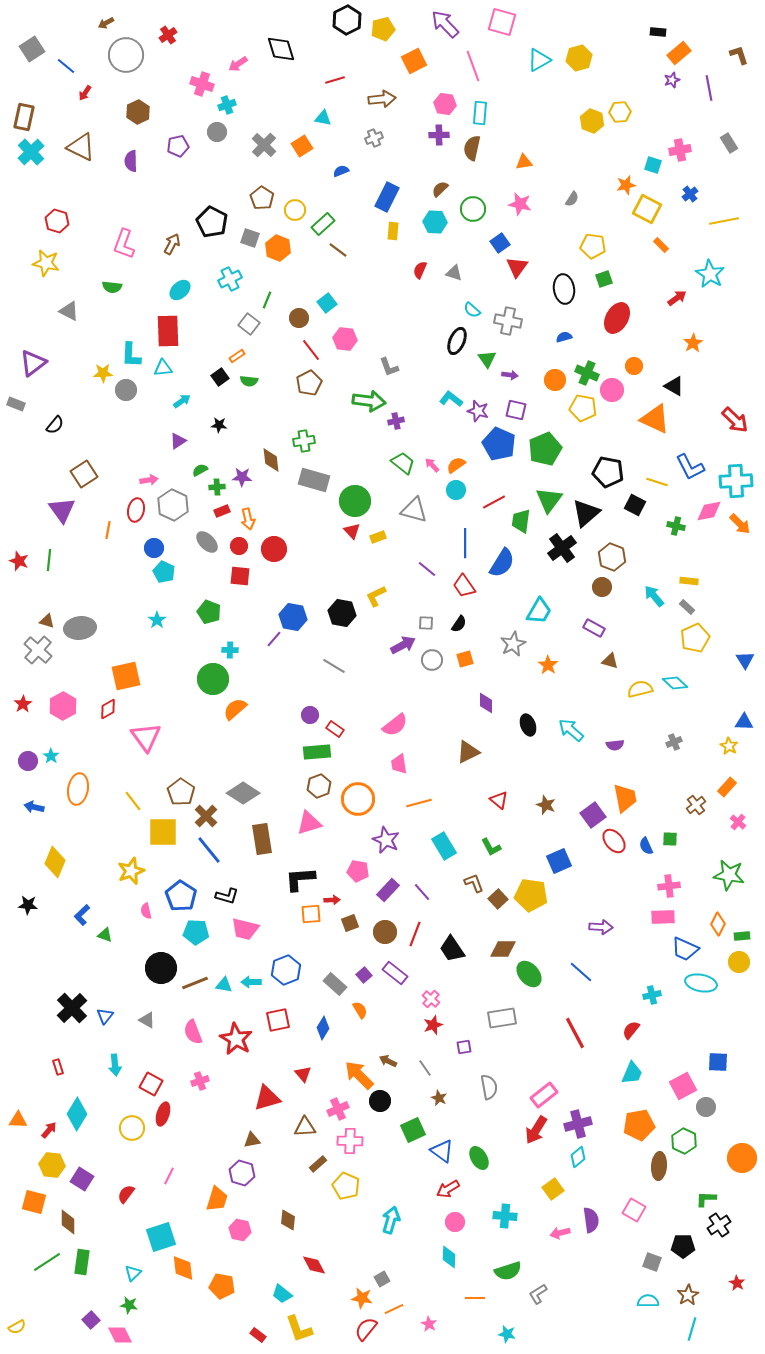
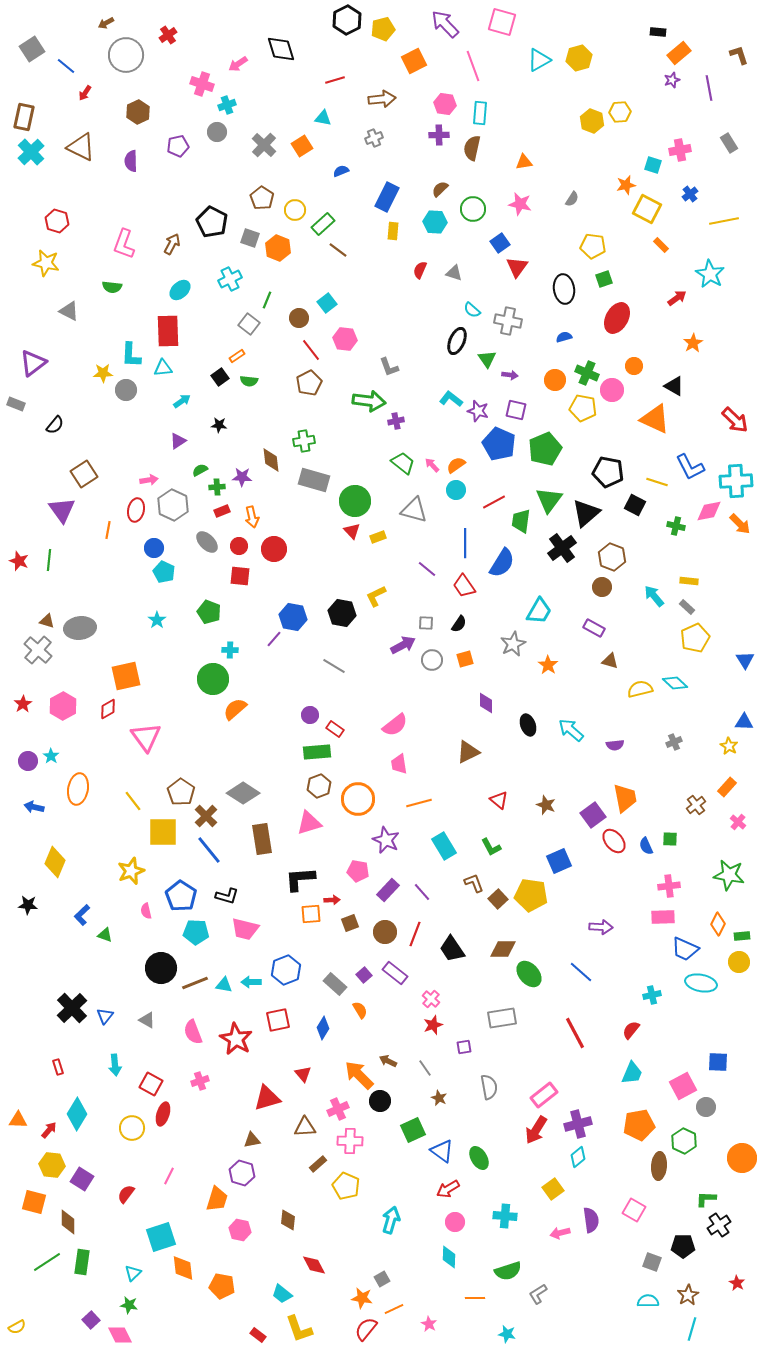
orange arrow at (248, 519): moved 4 px right, 2 px up
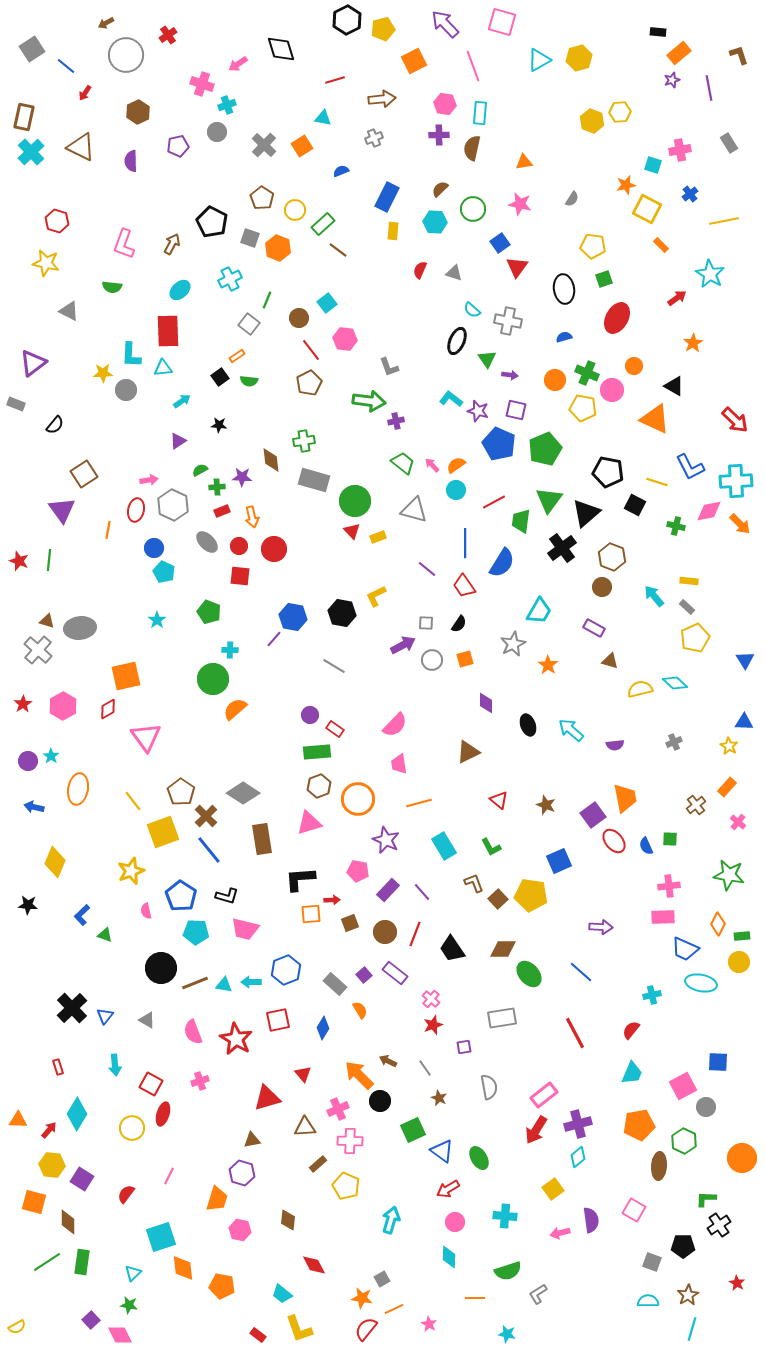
pink semicircle at (395, 725): rotated 8 degrees counterclockwise
yellow square at (163, 832): rotated 20 degrees counterclockwise
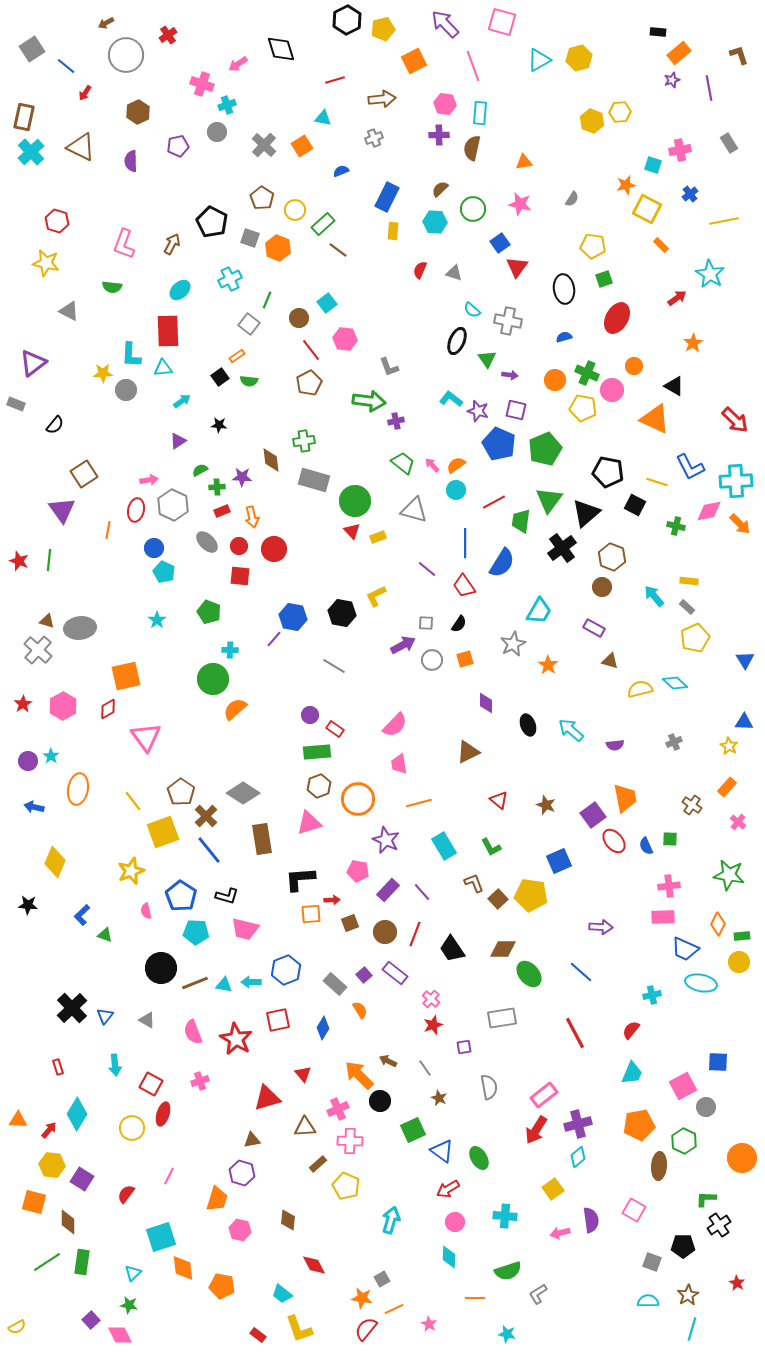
brown cross at (696, 805): moved 4 px left; rotated 18 degrees counterclockwise
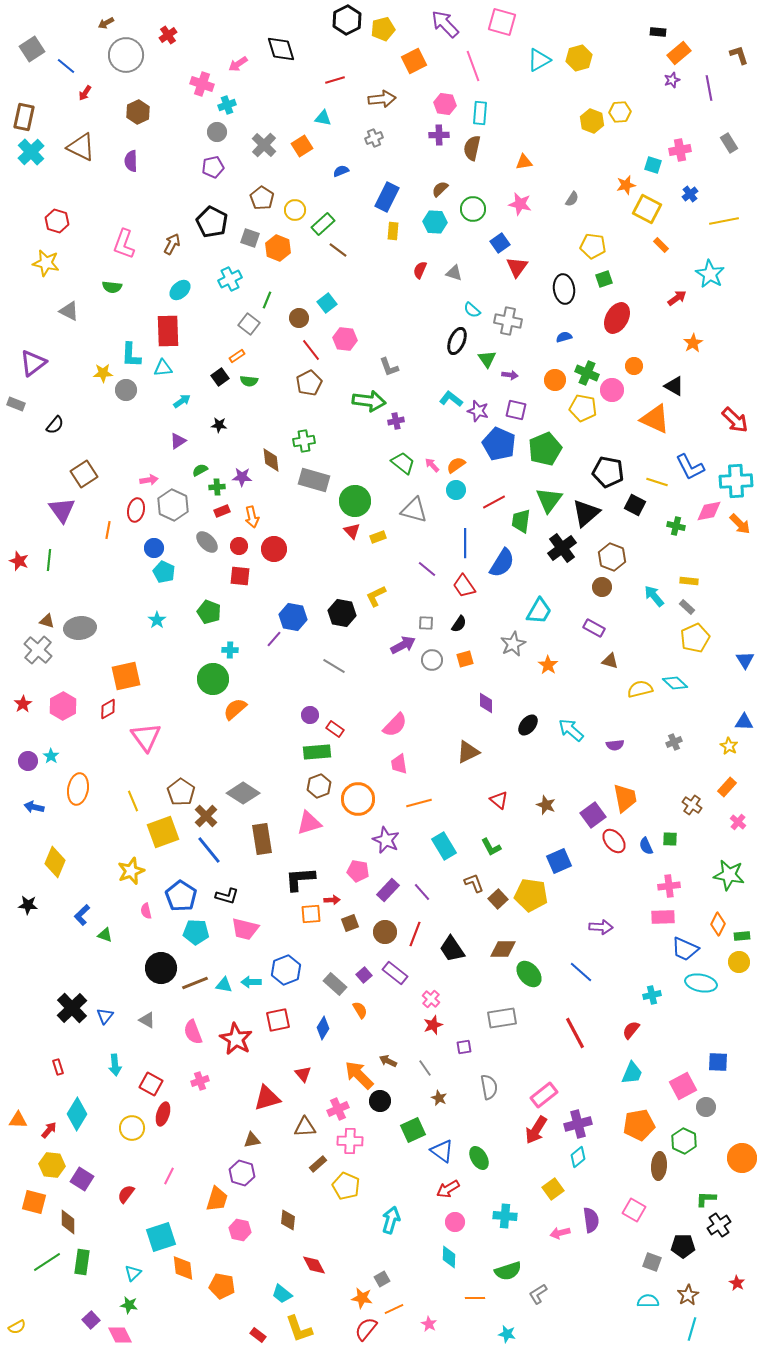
purple pentagon at (178, 146): moved 35 px right, 21 px down
black ellipse at (528, 725): rotated 60 degrees clockwise
yellow line at (133, 801): rotated 15 degrees clockwise
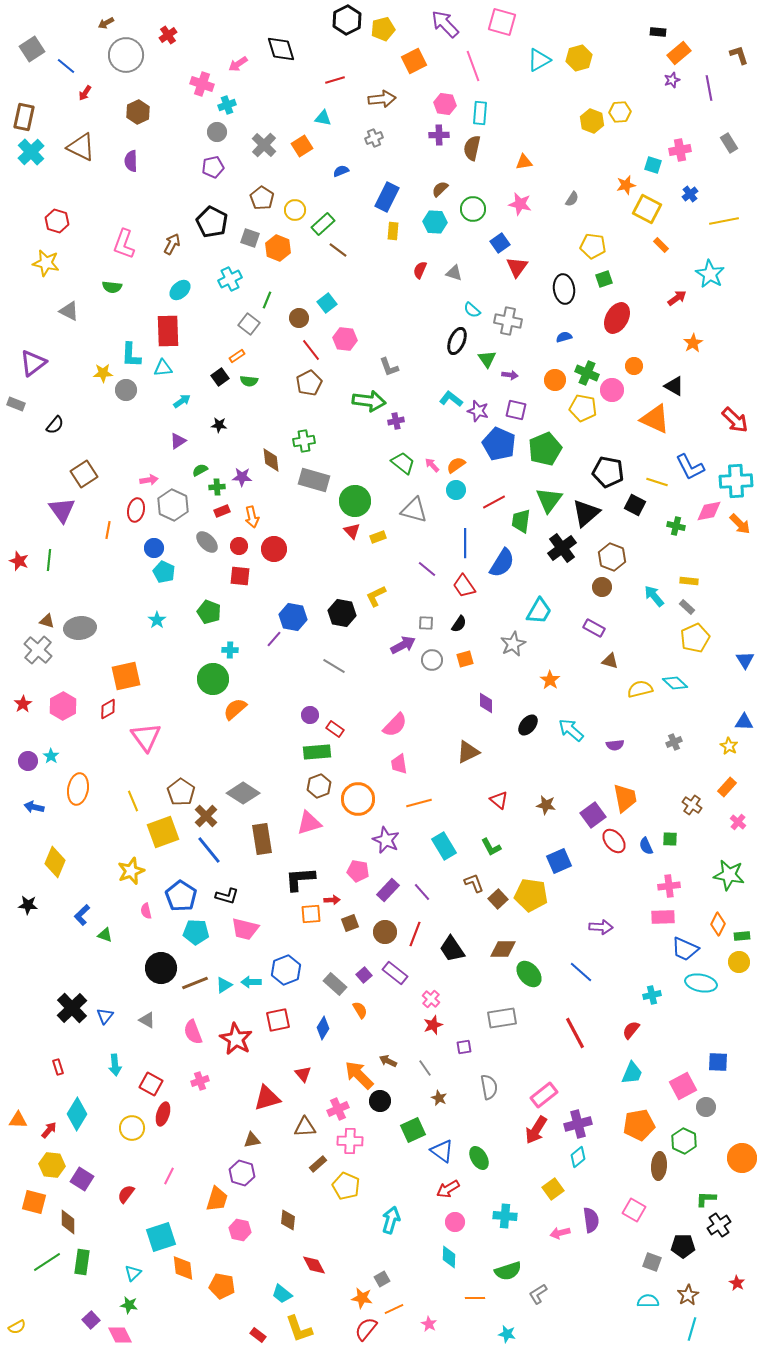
orange star at (548, 665): moved 2 px right, 15 px down
brown star at (546, 805): rotated 12 degrees counterclockwise
cyan triangle at (224, 985): rotated 42 degrees counterclockwise
